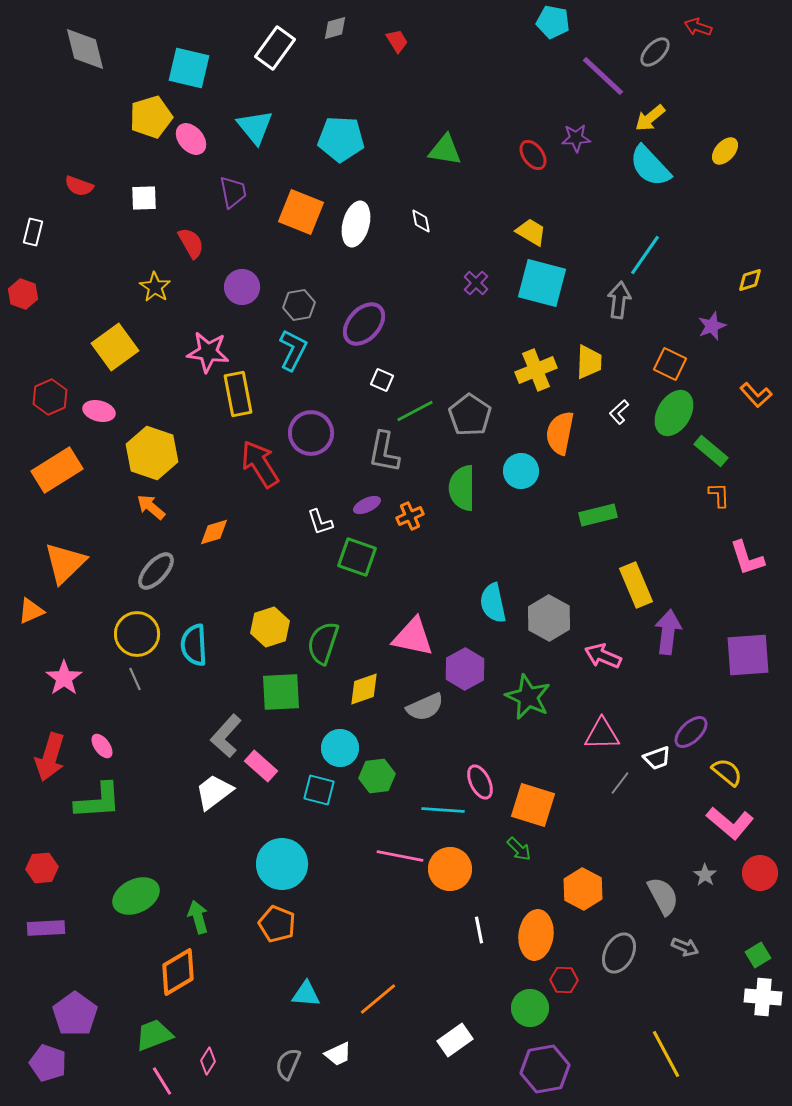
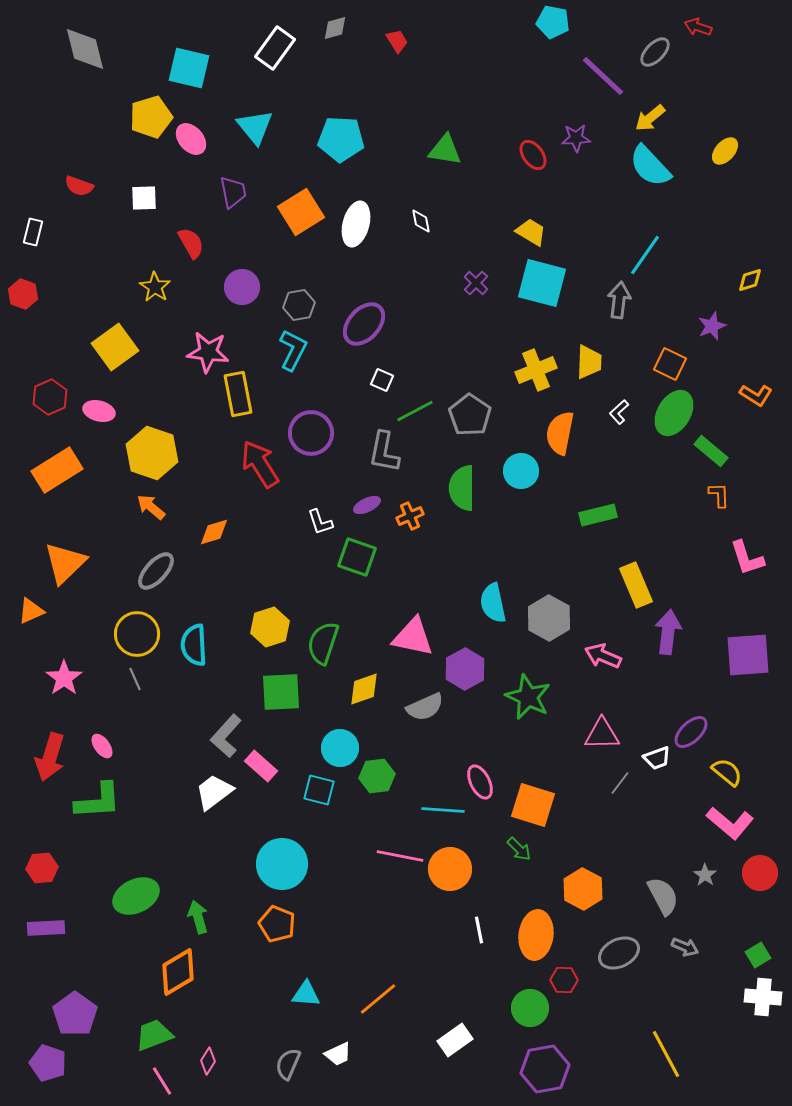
orange square at (301, 212): rotated 36 degrees clockwise
orange L-shape at (756, 395): rotated 16 degrees counterclockwise
gray ellipse at (619, 953): rotated 36 degrees clockwise
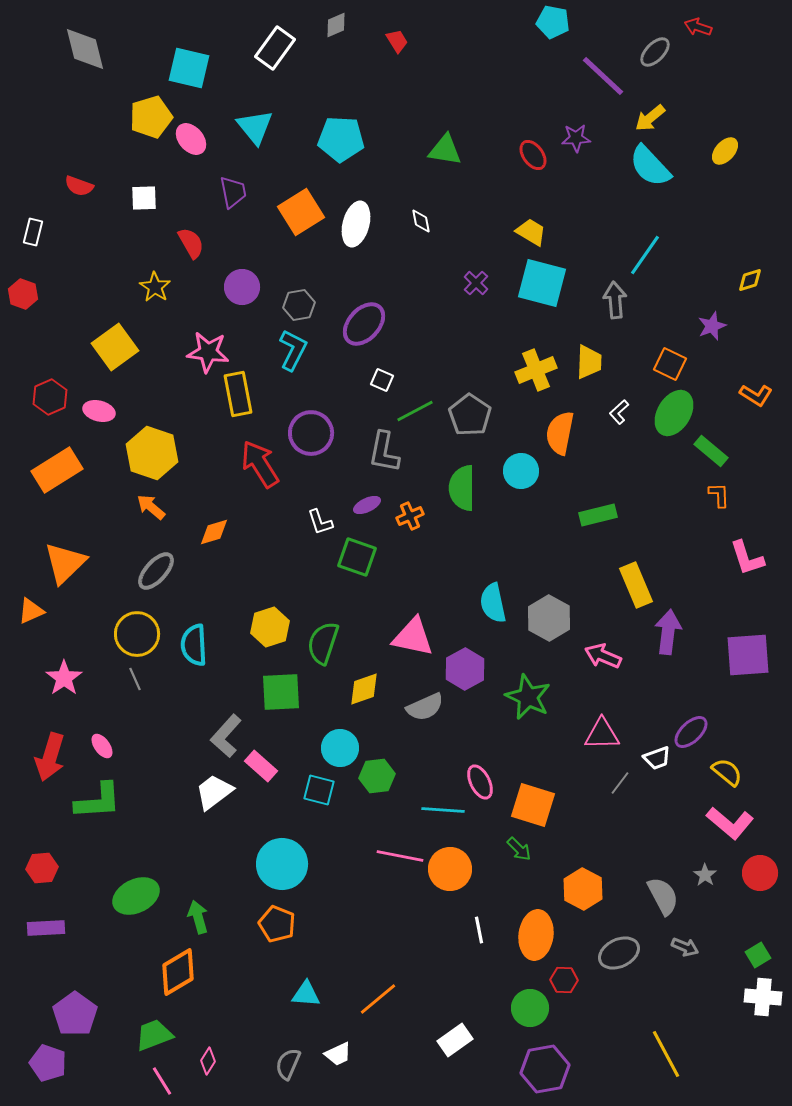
gray diamond at (335, 28): moved 1 px right, 3 px up; rotated 8 degrees counterclockwise
gray arrow at (619, 300): moved 4 px left; rotated 12 degrees counterclockwise
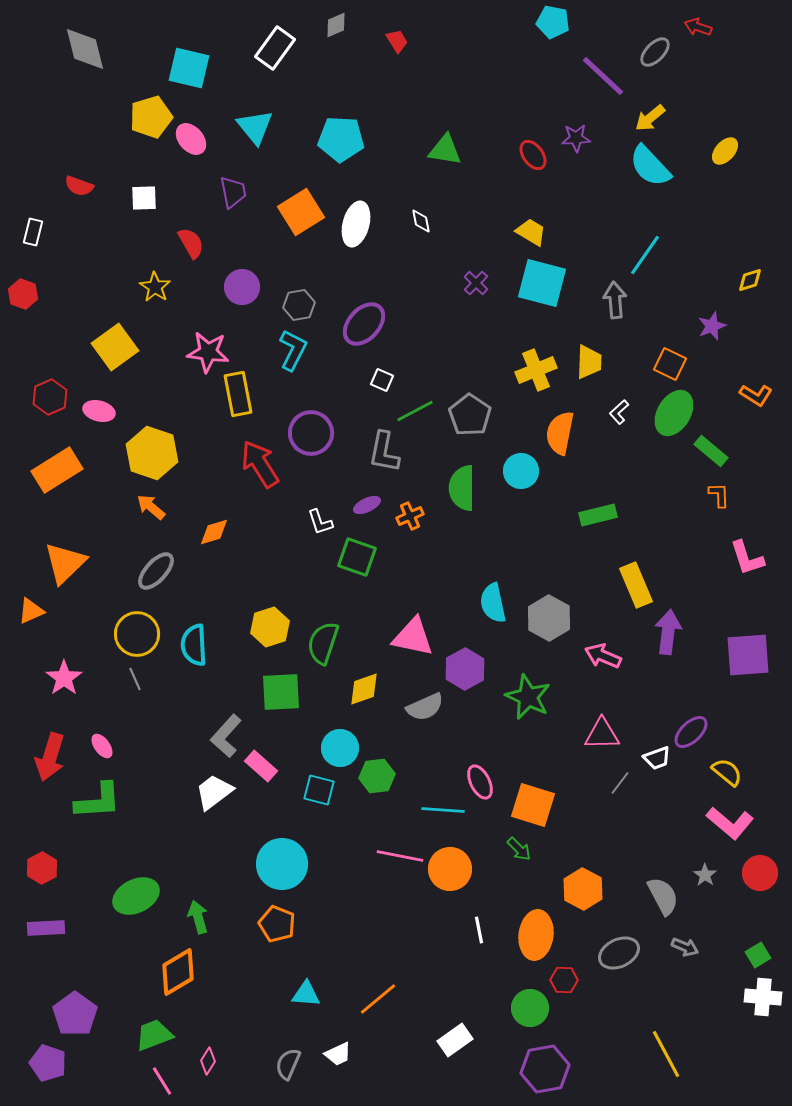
red hexagon at (42, 868): rotated 24 degrees counterclockwise
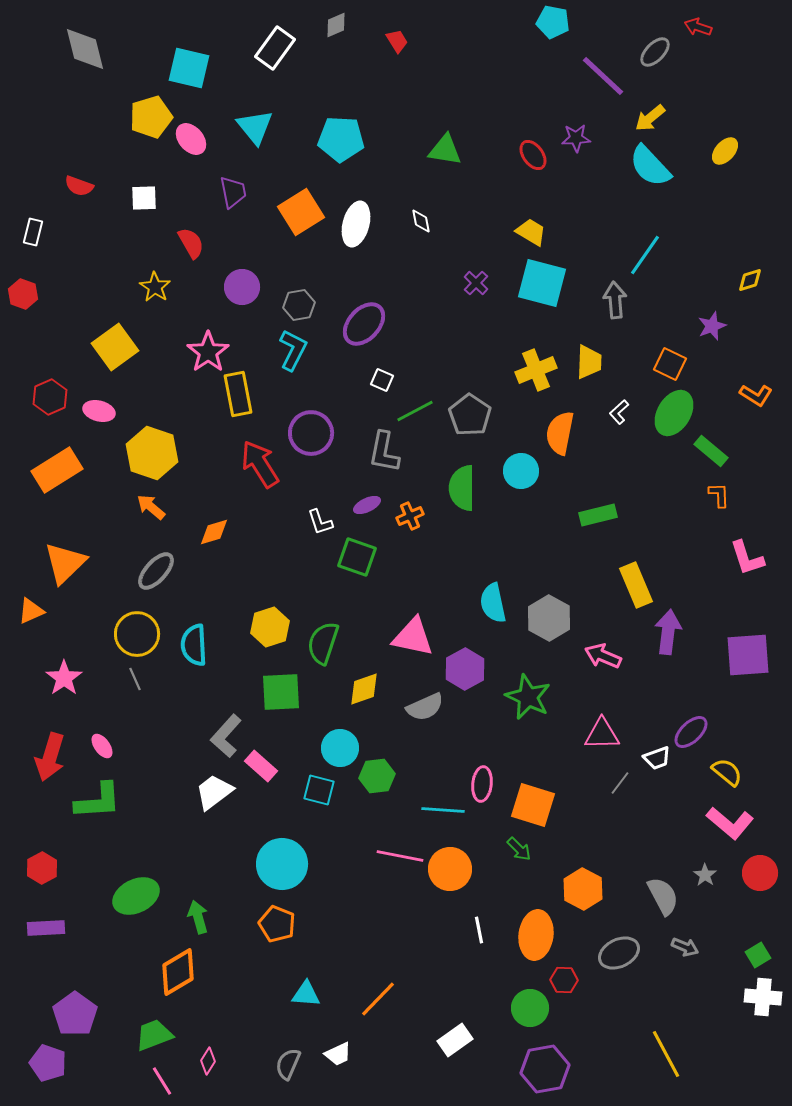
pink star at (208, 352): rotated 30 degrees clockwise
pink ellipse at (480, 782): moved 2 px right, 2 px down; rotated 32 degrees clockwise
orange line at (378, 999): rotated 6 degrees counterclockwise
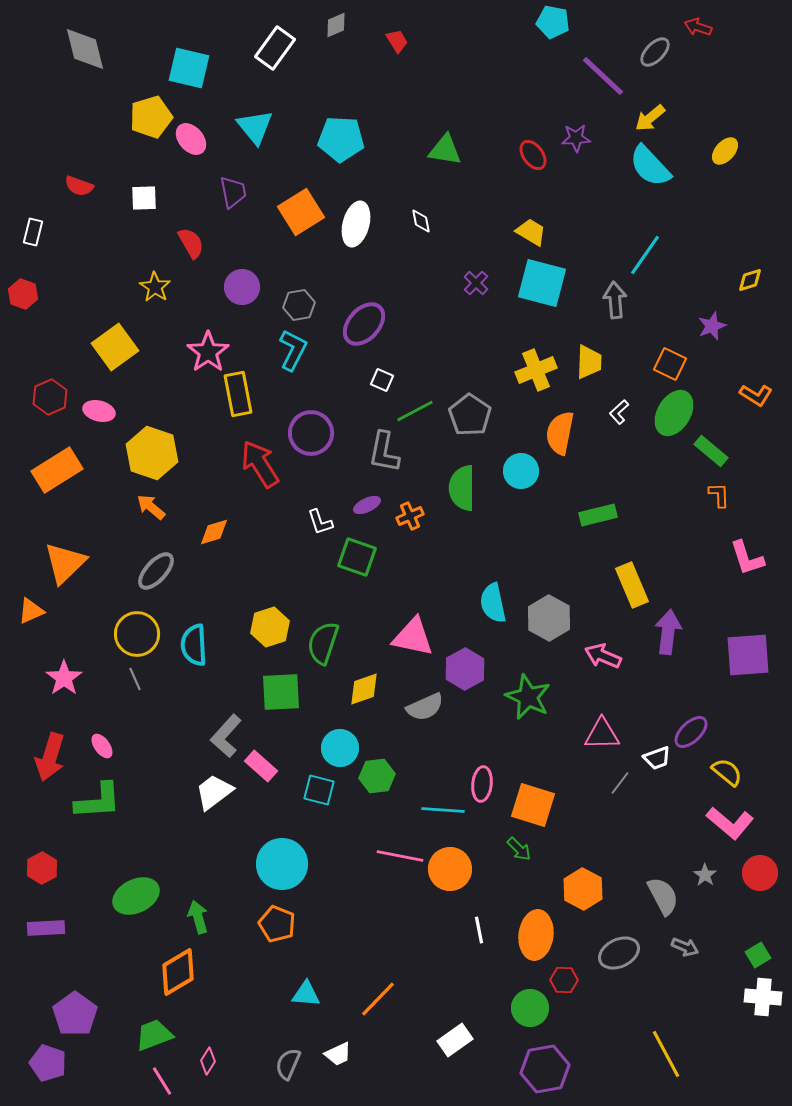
yellow rectangle at (636, 585): moved 4 px left
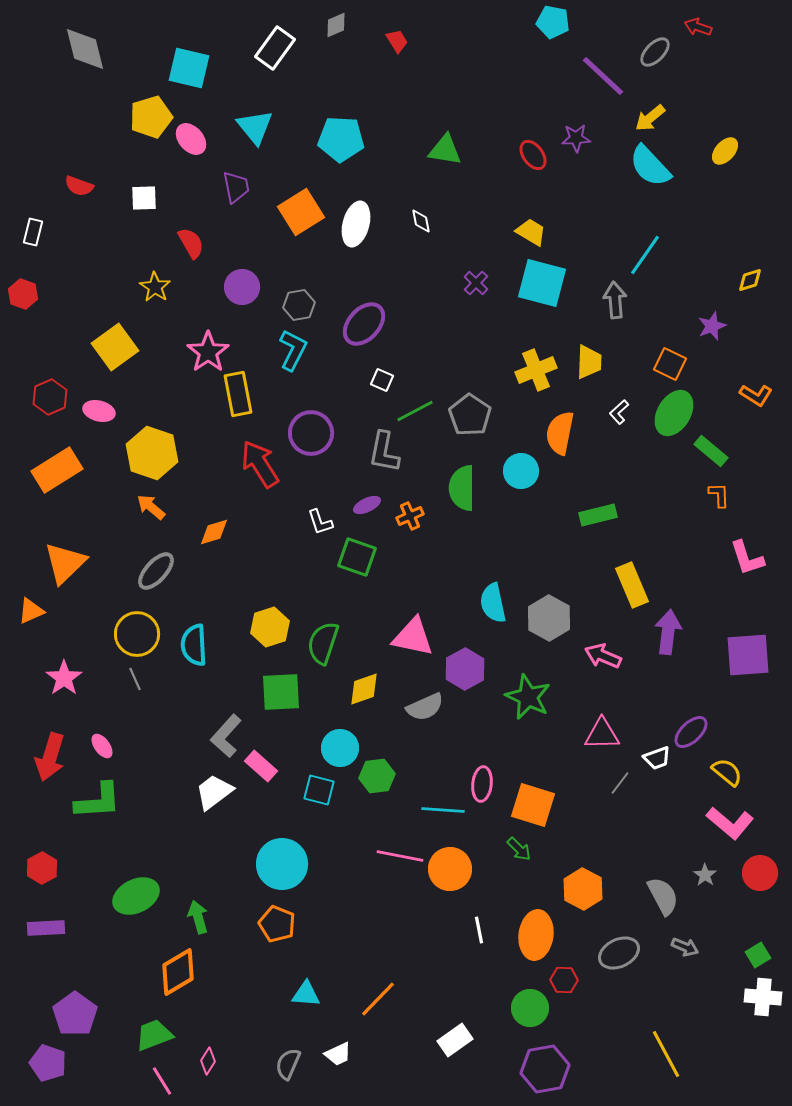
purple trapezoid at (233, 192): moved 3 px right, 5 px up
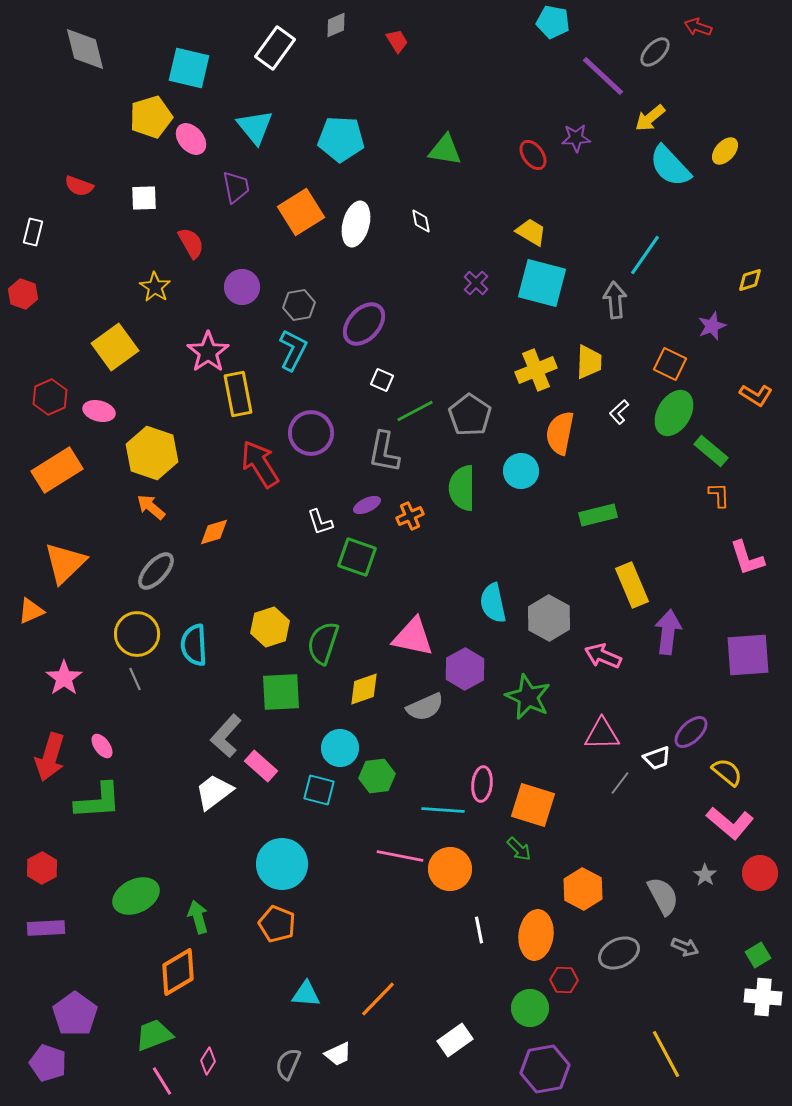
cyan semicircle at (650, 166): moved 20 px right
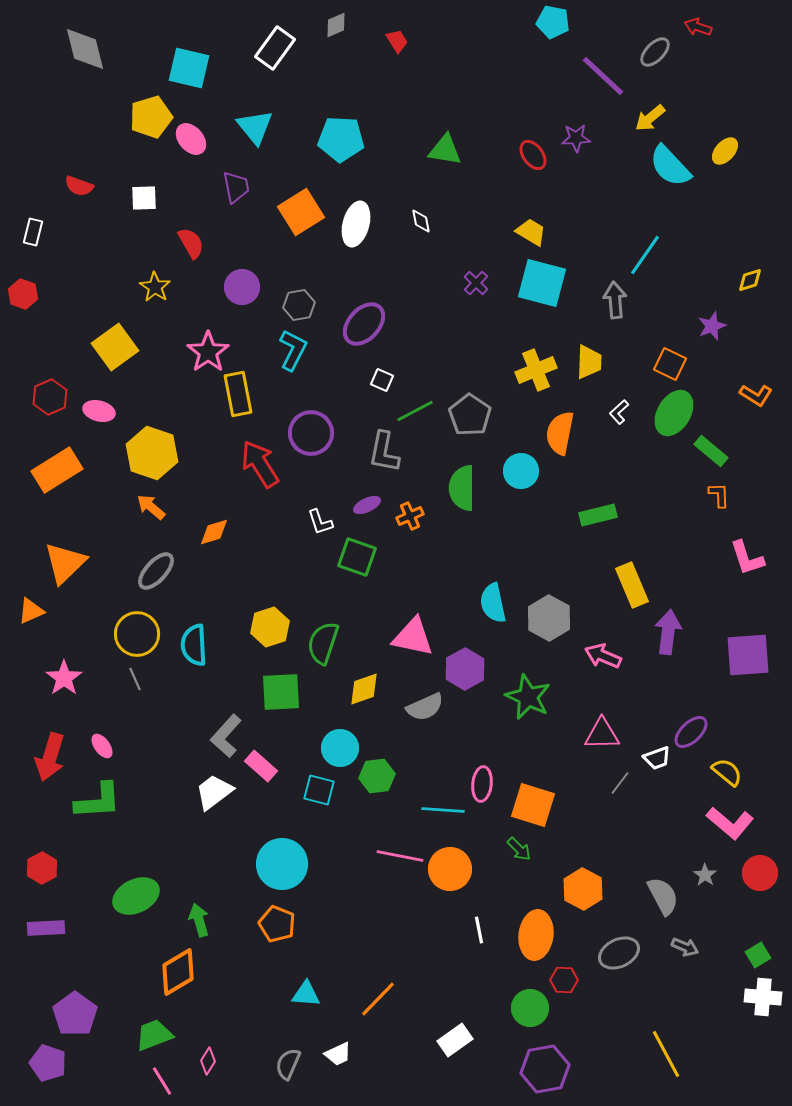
green arrow at (198, 917): moved 1 px right, 3 px down
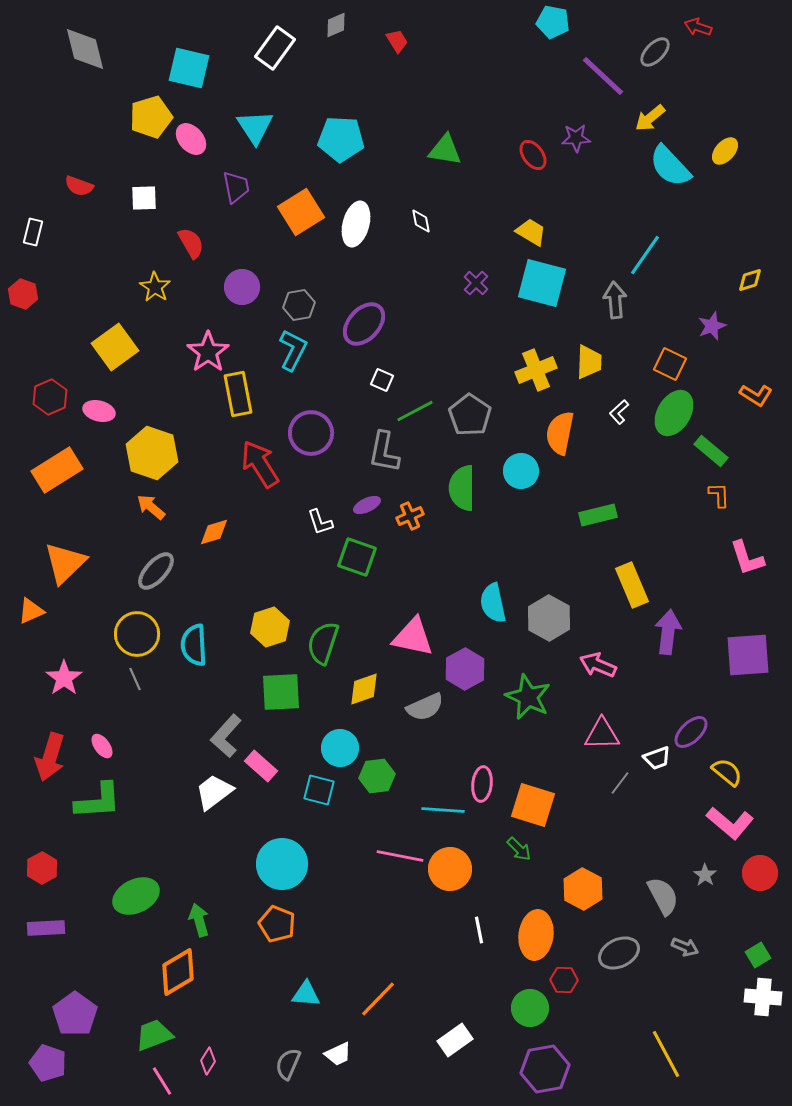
cyan triangle at (255, 127): rotated 6 degrees clockwise
pink arrow at (603, 656): moved 5 px left, 9 px down
